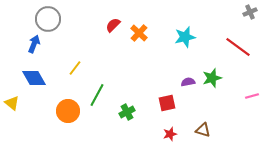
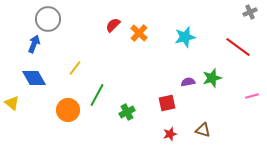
orange circle: moved 1 px up
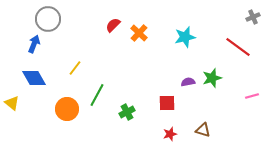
gray cross: moved 3 px right, 5 px down
red square: rotated 12 degrees clockwise
orange circle: moved 1 px left, 1 px up
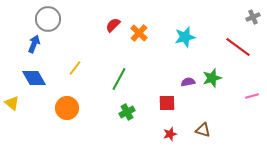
green line: moved 22 px right, 16 px up
orange circle: moved 1 px up
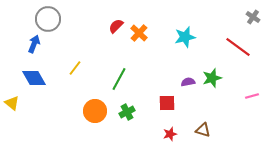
gray cross: rotated 32 degrees counterclockwise
red semicircle: moved 3 px right, 1 px down
orange circle: moved 28 px right, 3 px down
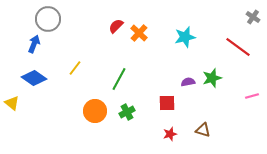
blue diamond: rotated 25 degrees counterclockwise
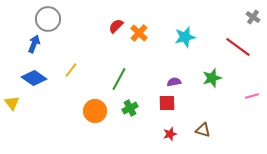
yellow line: moved 4 px left, 2 px down
purple semicircle: moved 14 px left
yellow triangle: rotated 14 degrees clockwise
green cross: moved 3 px right, 4 px up
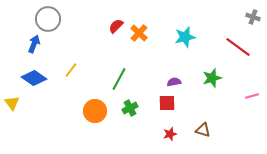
gray cross: rotated 16 degrees counterclockwise
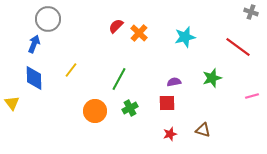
gray cross: moved 2 px left, 5 px up
blue diamond: rotated 55 degrees clockwise
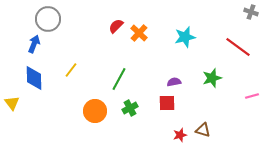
red star: moved 10 px right, 1 px down
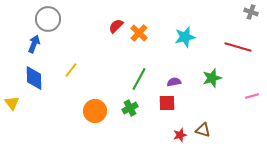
red line: rotated 20 degrees counterclockwise
green line: moved 20 px right
